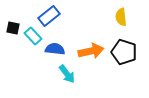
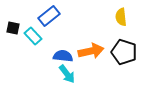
blue semicircle: moved 8 px right, 7 px down
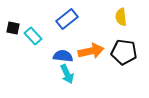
blue rectangle: moved 18 px right, 3 px down
black pentagon: rotated 10 degrees counterclockwise
cyan arrow: rotated 12 degrees clockwise
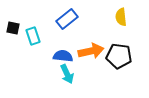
cyan rectangle: rotated 24 degrees clockwise
black pentagon: moved 5 px left, 4 px down
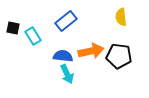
blue rectangle: moved 1 px left, 2 px down
cyan rectangle: rotated 12 degrees counterclockwise
